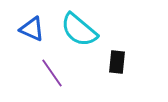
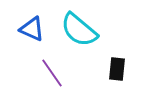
black rectangle: moved 7 px down
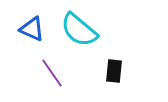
black rectangle: moved 3 px left, 2 px down
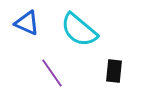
blue triangle: moved 5 px left, 6 px up
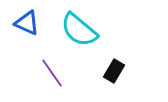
black rectangle: rotated 25 degrees clockwise
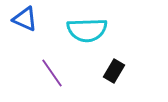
blue triangle: moved 2 px left, 4 px up
cyan semicircle: moved 8 px right; rotated 42 degrees counterclockwise
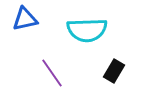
blue triangle: rotated 36 degrees counterclockwise
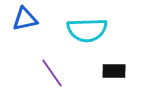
black rectangle: rotated 60 degrees clockwise
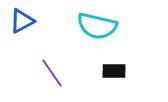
blue triangle: moved 3 px left, 2 px down; rotated 16 degrees counterclockwise
cyan semicircle: moved 10 px right, 4 px up; rotated 15 degrees clockwise
